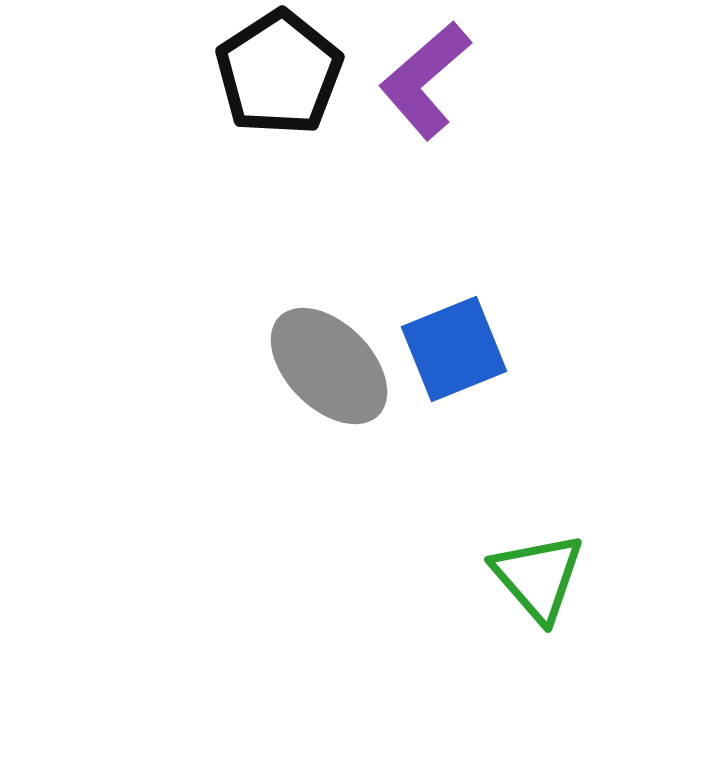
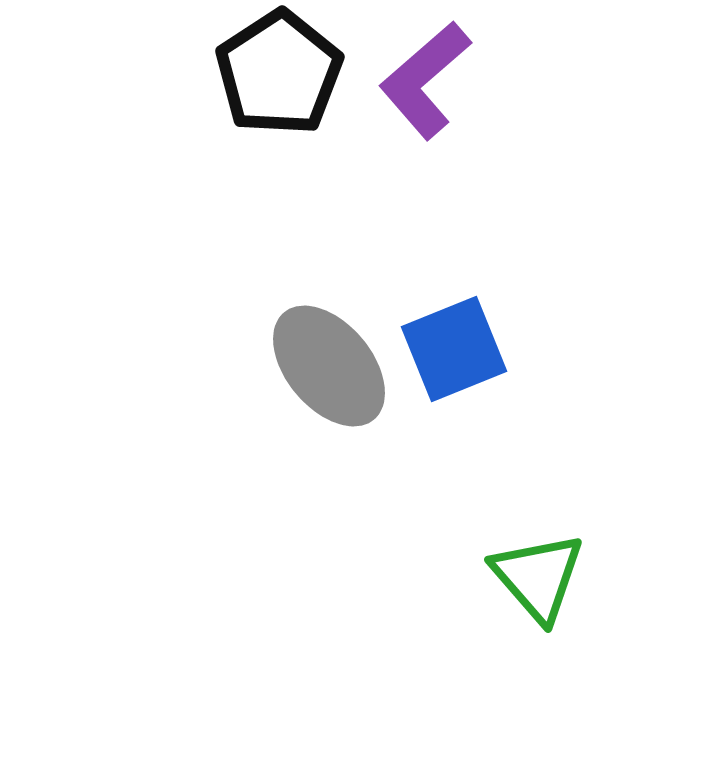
gray ellipse: rotated 5 degrees clockwise
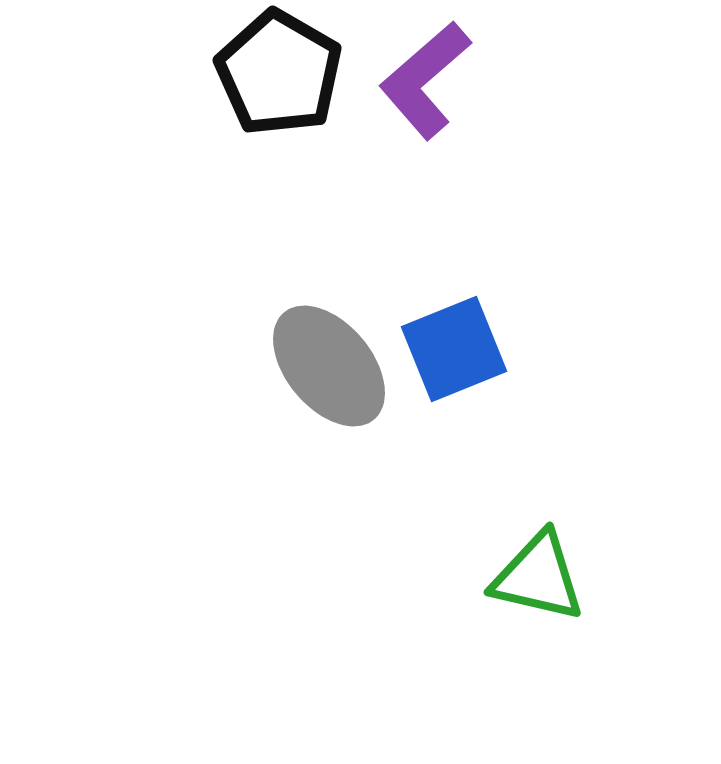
black pentagon: rotated 9 degrees counterclockwise
green triangle: rotated 36 degrees counterclockwise
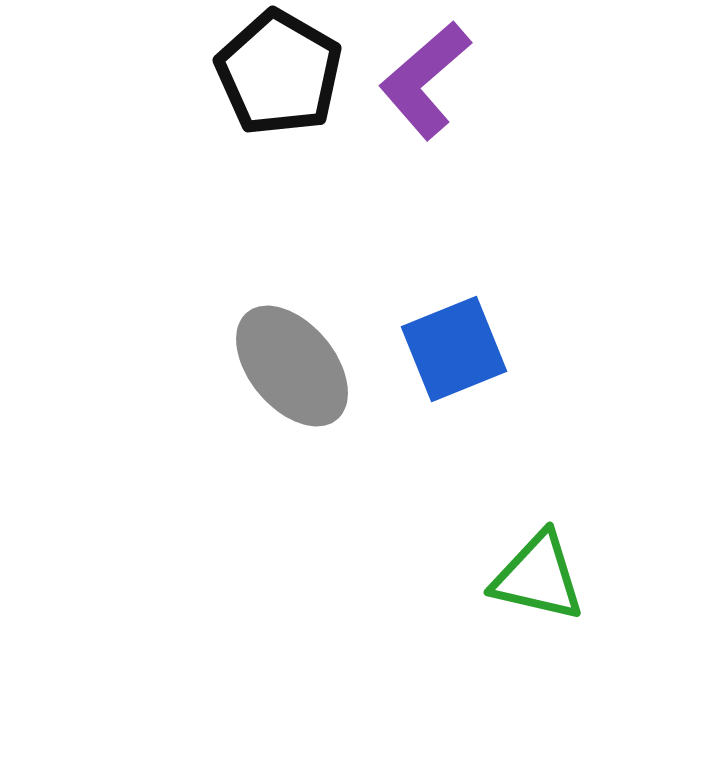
gray ellipse: moved 37 px left
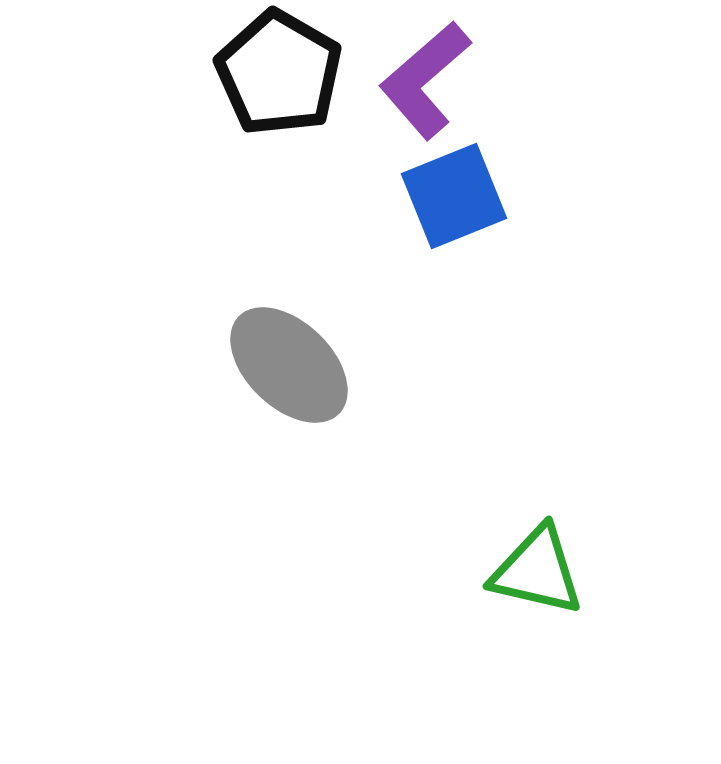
blue square: moved 153 px up
gray ellipse: moved 3 px left, 1 px up; rotated 6 degrees counterclockwise
green triangle: moved 1 px left, 6 px up
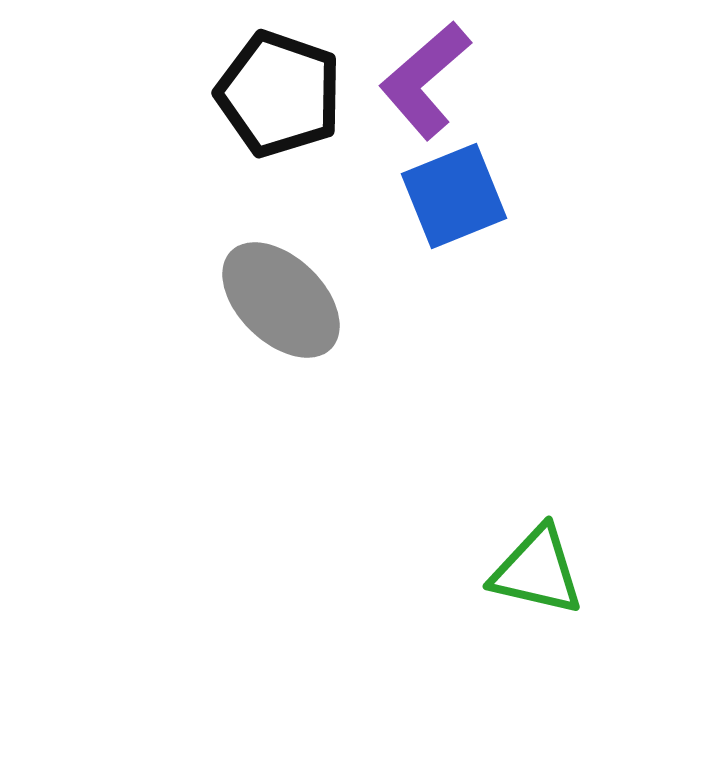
black pentagon: moved 21 px down; rotated 11 degrees counterclockwise
gray ellipse: moved 8 px left, 65 px up
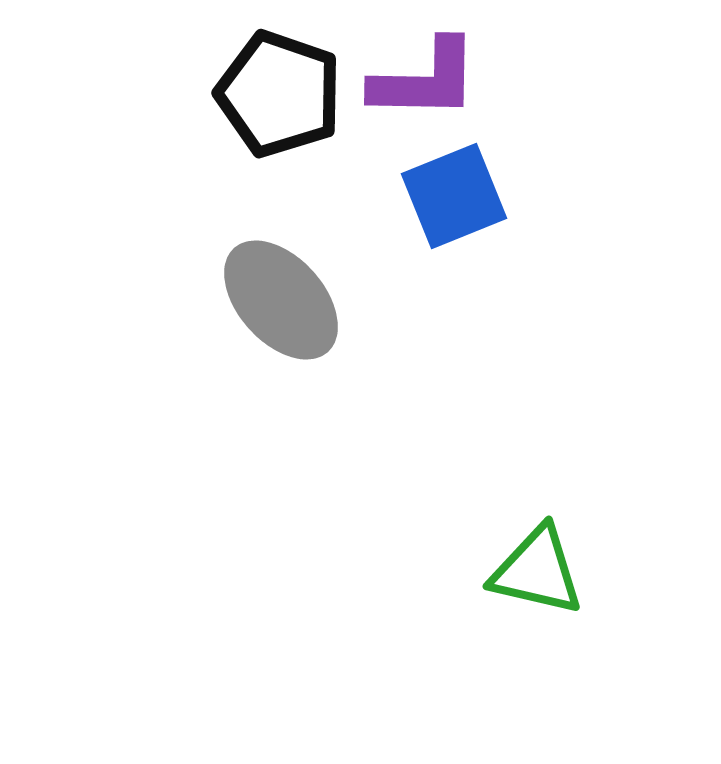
purple L-shape: rotated 138 degrees counterclockwise
gray ellipse: rotated 4 degrees clockwise
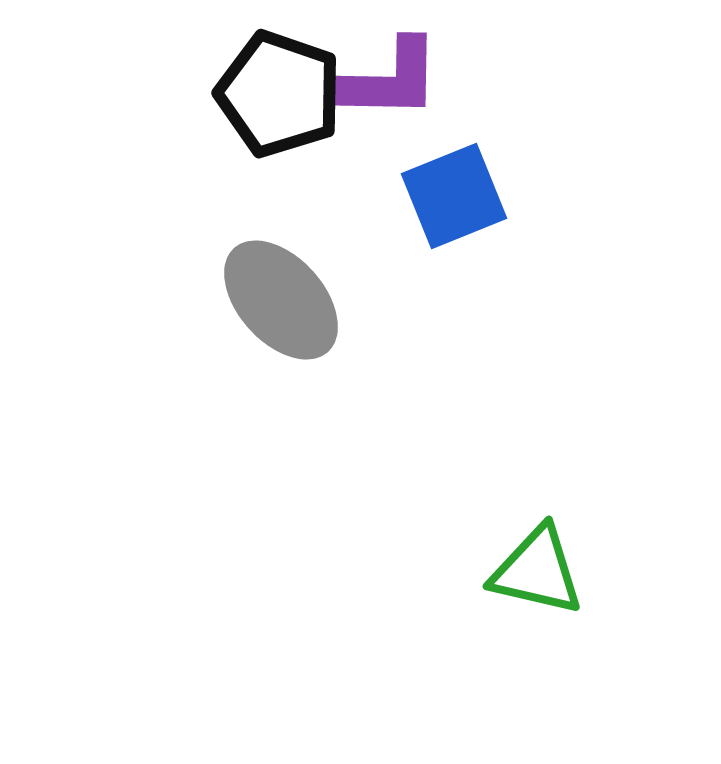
purple L-shape: moved 38 px left
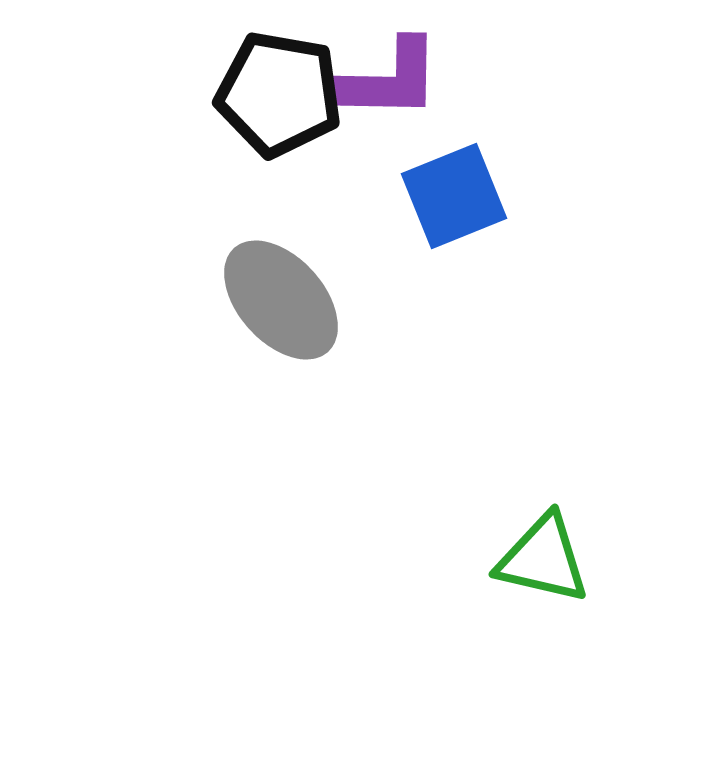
black pentagon: rotated 9 degrees counterclockwise
green triangle: moved 6 px right, 12 px up
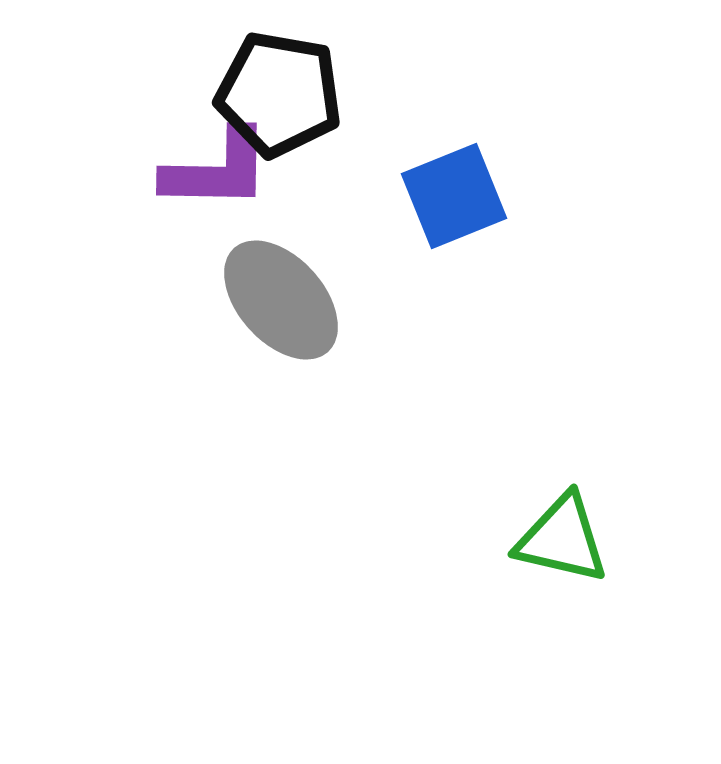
purple L-shape: moved 170 px left, 90 px down
green triangle: moved 19 px right, 20 px up
